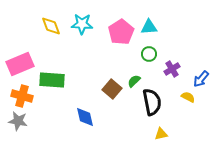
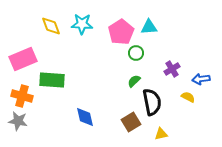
green circle: moved 13 px left, 1 px up
pink rectangle: moved 3 px right, 5 px up
blue arrow: rotated 42 degrees clockwise
brown square: moved 19 px right, 33 px down; rotated 18 degrees clockwise
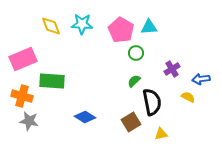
pink pentagon: moved 2 px up; rotated 10 degrees counterclockwise
green rectangle: moved 1 px down
blue diamond: rotated 45 degrees counterclockwise
gray star: moved 11 px right
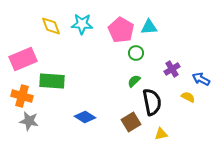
blue arrow: rotated 36 degrees clockwise
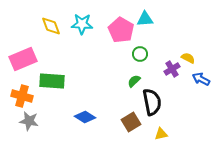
cyan triangle: moved 4 px left, 8 px up
green circle: moved 4 px right, 1 px down
yellow semicircle: moved 39 px up
